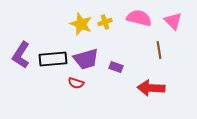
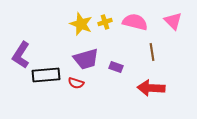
pink semicircle: moved 4 px left, 4 px down
brown line: moved 7 px left, 2 px down
black rectangle: moved 7 px left, 16 px down
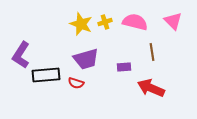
purple rectangle: moved 8 px right; rotated 24 degrees counterclockwise
red arrow: rotated 20 degrees clockwise
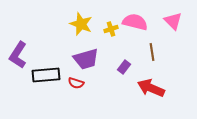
yellow cross: moved 6 px right, 7 px down
purple L-shape: moved 3 px left
purple rectangle: rotated 48 degrees counterclockwise
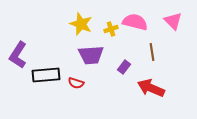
purple trapezoid: moved 5 px right, 4 px up; rotated 12 degrees clockwise
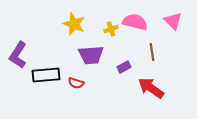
yellow star: moved 7 px left
purple rectangle: rotated 24 degrees clockwise
red arrow: rotated 12 degrees clockwise
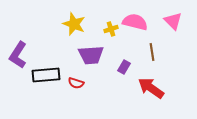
purple rectangle: rotated 32 degrees counterclockwise
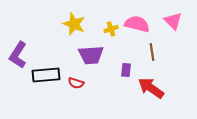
pink semicircle: moved 2 px right, 2 px down
purple rectangle: moved 2 px right, 3 px down; rotated 24 degrees counterclockwise
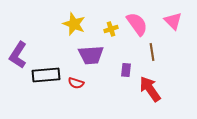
pink semicircle: rotated 40 degrees clockwise
red arrow: moved 1 px left, 1 px down; rotated 20 degrees clockwise
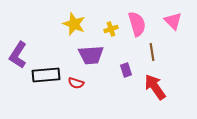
pink semicircle: rotated 20 degrees clockwise
purple rectangle: rotated 24 degrees counterclockwise
red arrow: moved 5 px right, 2 px up
